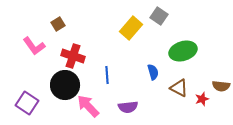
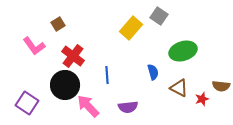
red cross: rotated 20 degrees clockwise
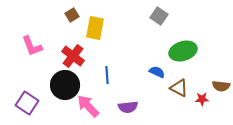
brown square: moved 14 px right, 9 px up
yellow rectangle: moved 36 px left; rotated 30 degrees counterclockwise
pink L-shape: moved 2 px left; rotated 15 degrees clockwise
blue semicircle: moved 4 px right; rotated 49 degrees counterclockwise
red star: rotated 16 degrees clockwise
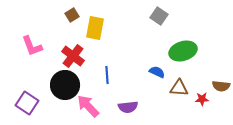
brown triangle: rotated 24 degrees counterclockwise
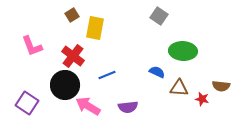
green ellipse: rotated 20 degrees clockwise
blue line: rotated 72 degrees clockwise
red star: rotated 16 degrees clockwise
pink arrow: rotated 15 degrees counterclockwise
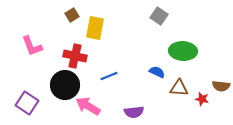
red cross: moved 2 px right; rotated 25 degrees counterclockwise
blue line: moved 2 px right, 1 px down
purple semicircle: moved 6 px right, 5 px down
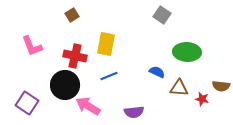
gray square: moved 3 px right, 1 px up
yellow rectangle: moved 11 px right, 16 px down
green ellipse: moved 4 px right, 1 px down
